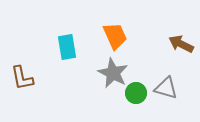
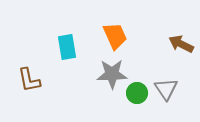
gray star: moved 1 px left, 1 px down; rotated 28 degrees counterclockwise
brown L-shape: moved 7 px right, 2 px down
gray triangle: moved 1 px down; rotated 40 degrees clockwise
green circle: moved 1 px right
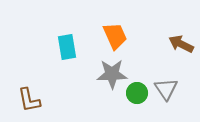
brown L-shape: moved 20 px down
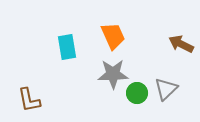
orange trapezoid: moved 2 px left
gray star: moved 1 px right
gray triangle: rotated 20 degrees clockwise
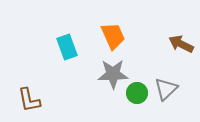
cyan rectangle: rotated 10 degrees counterclockwise
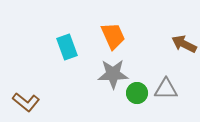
brown arrow: moved 3 px right
gray triangle: rotated 45 degrees clockwise
brown L-shape: moved 3 px left, 2 px down; rotated 40 degrees counterclockwise
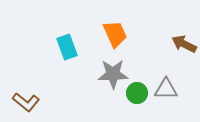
orange trapezoid: moved 2 px right, 2 px up
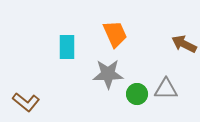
cyan rectangle: rotated 20 degrees clockwise
gray star: moved 5 px left
green circle: moved 1 px down
